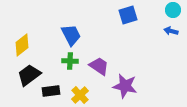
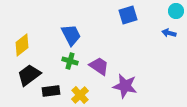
cyan circle: moved 3 px right, 1 px down
blue arrow: moved 2 px left, 2 px down
green cross: rotated 14 degrees clockwise
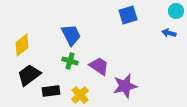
purple star: rotated 25 degrees counterclockwise
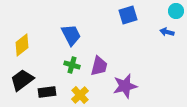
blue arrow: moved 2 px left, 1 px up
green cross: moved 2 px right, 4 px down
purple trapezoid: rotated 70 degrees clockwise
black trapezoid: moved 7 px left, 5 px down
black rectangle: moved 4 px left, 1 px down
